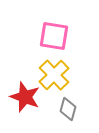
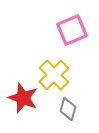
pink square: moved 18 px right, 6 px up; rotated 32 degrees counterclockwise
red star: moved 2 px left, 1 px down
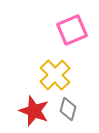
yellow cross: moved 1 px right
red star: moved 11 px right, 13 px down
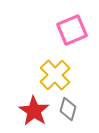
red star: rotated 12 degrees clockwise
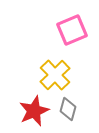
red star: rotated 16 degrees clockwise
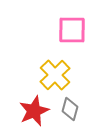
pink square: rotated 24 degrees clockwise
gray diamond: moved 2 px right
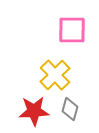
red star: rotated 20 degrees clockwise
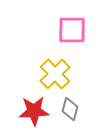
yellow cross: moved 1 px up
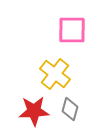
yellow cross: rotated 8 degrees counterclockwise
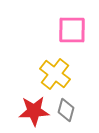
gray diamond: moved 4 px left, 1 px down
